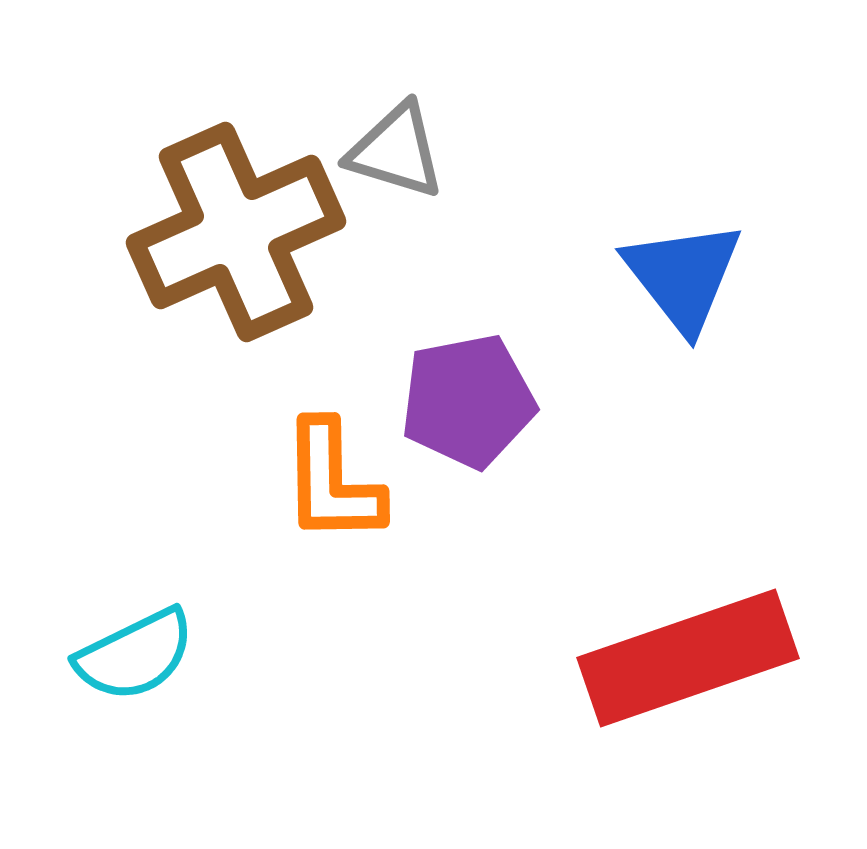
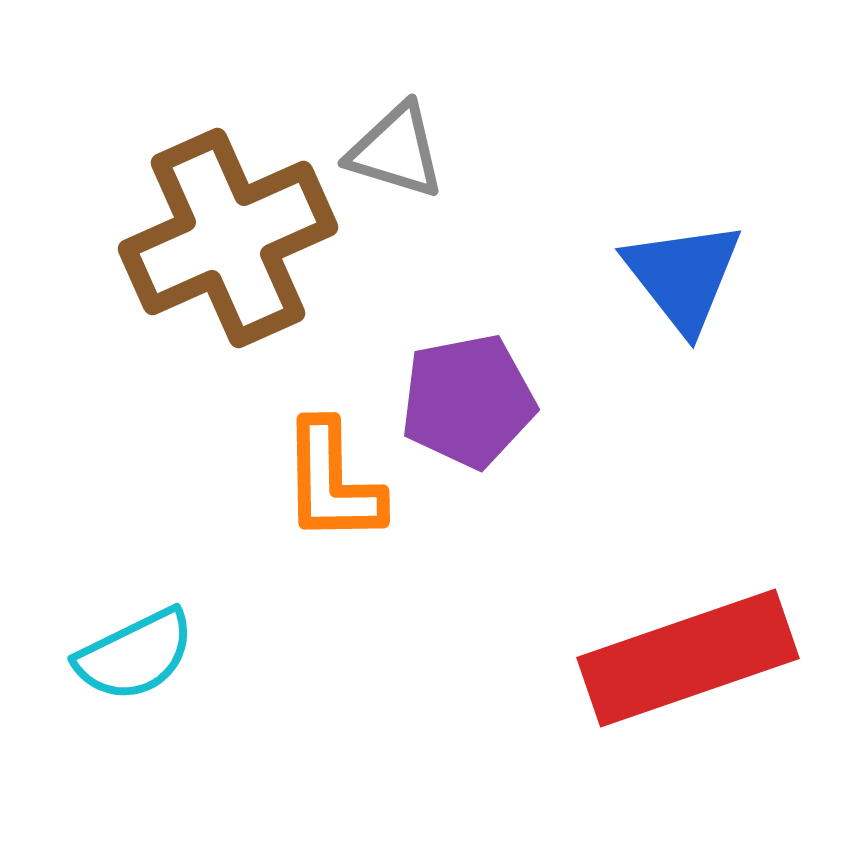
brown cross: moved 8 px left, 6 px down
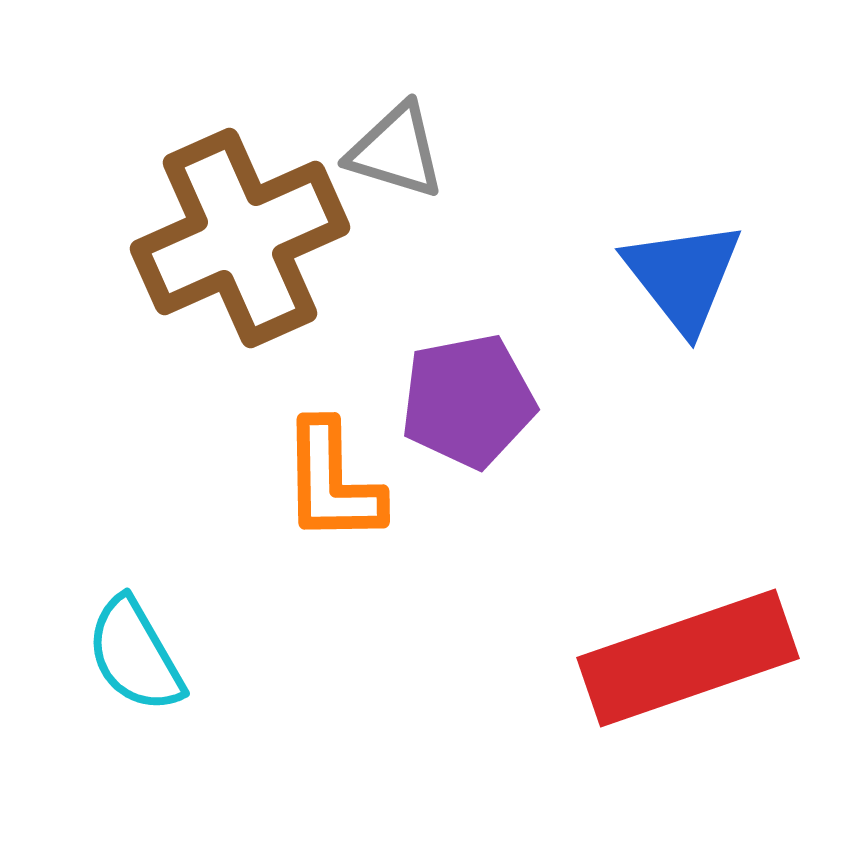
brown cross: moved 12 px right
cyan semicircle: rotated 86 degrees clockwise
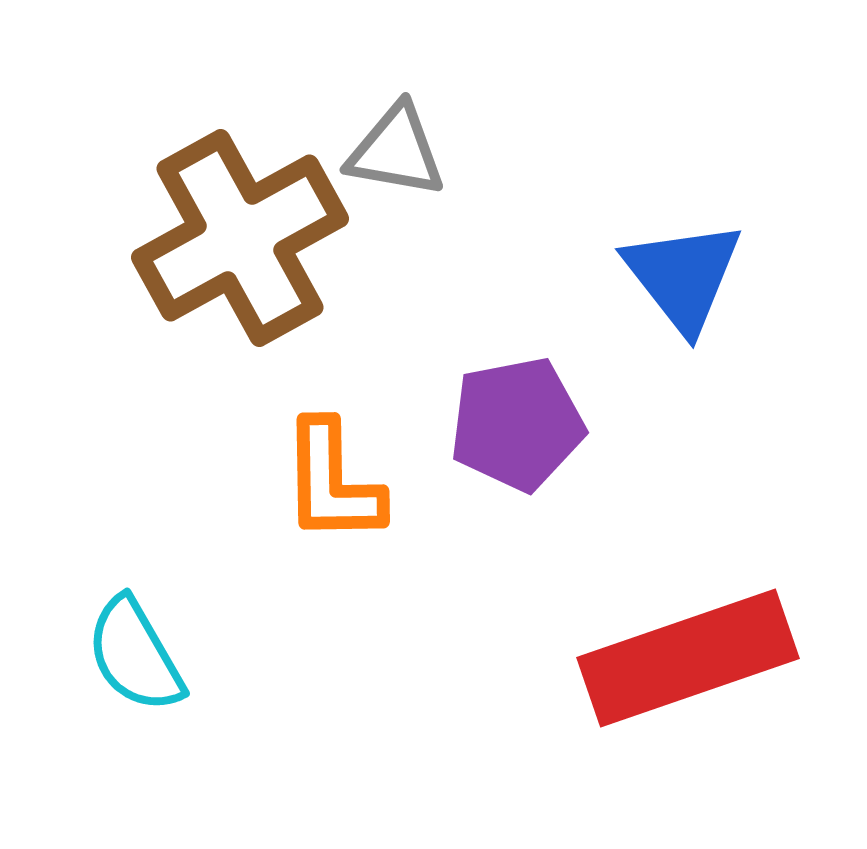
gray triangle: rotated 7 degrees counterclockwise
brown cross: rotated 5 degrees counterclockwise
purple pentagon: moved 49 px right, 23 px down
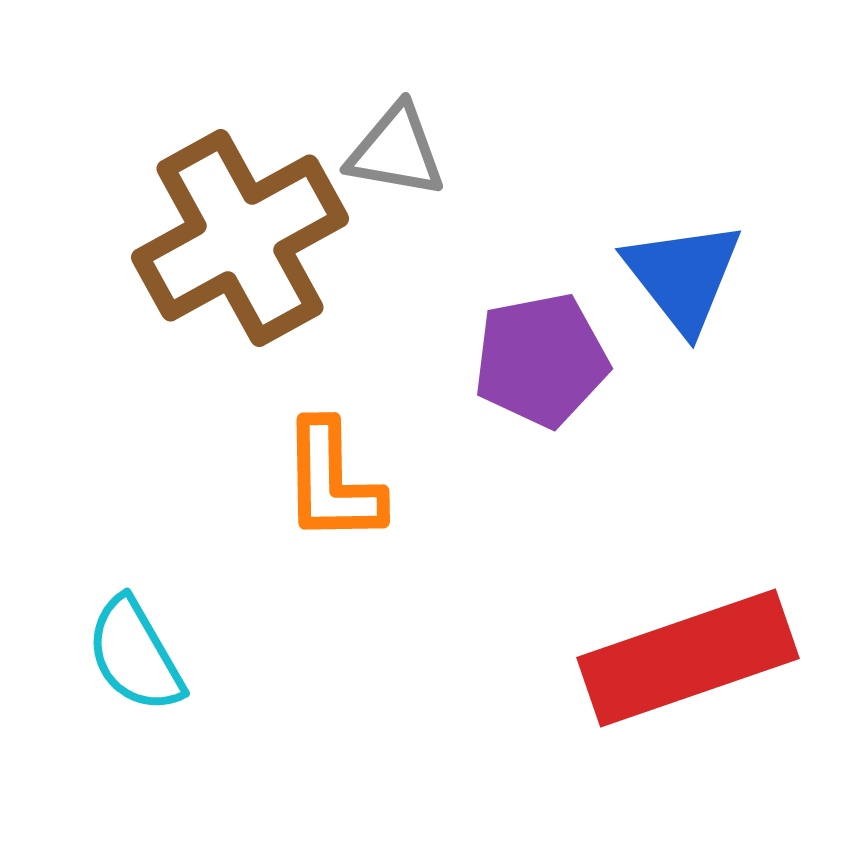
purple pentagon: moved 24 px right, 64 px up
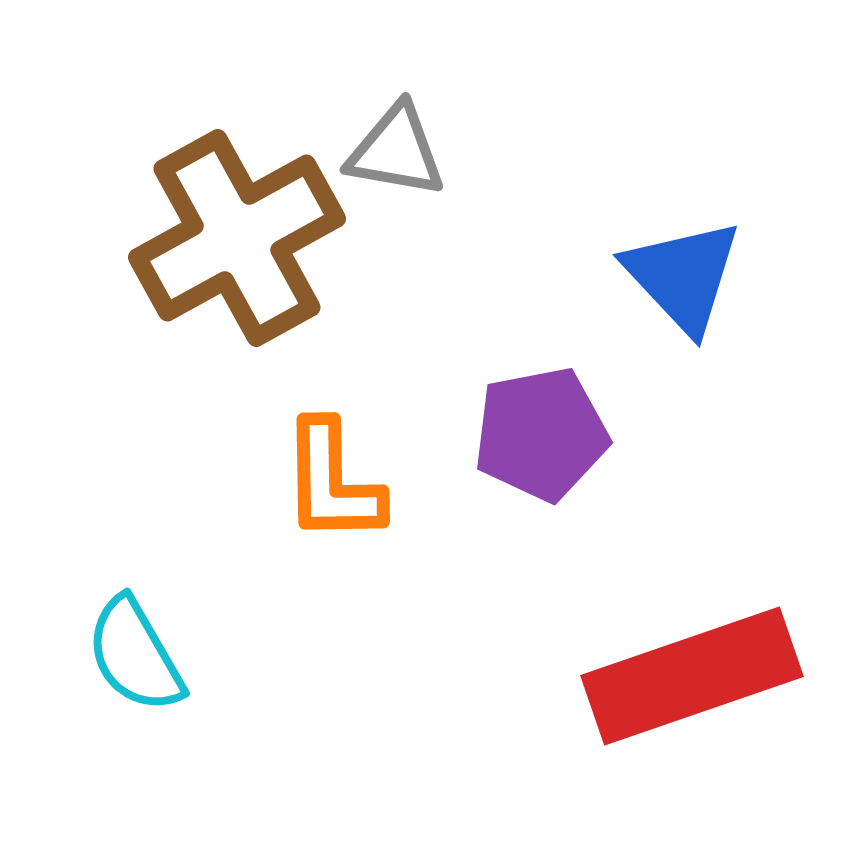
brown cross: moved 3 px left
blue triangle: rotated 5 degrees counterclockwise
purple pentagon: moved 74 px down
red rectangle: moved 4 px right, 18 px down
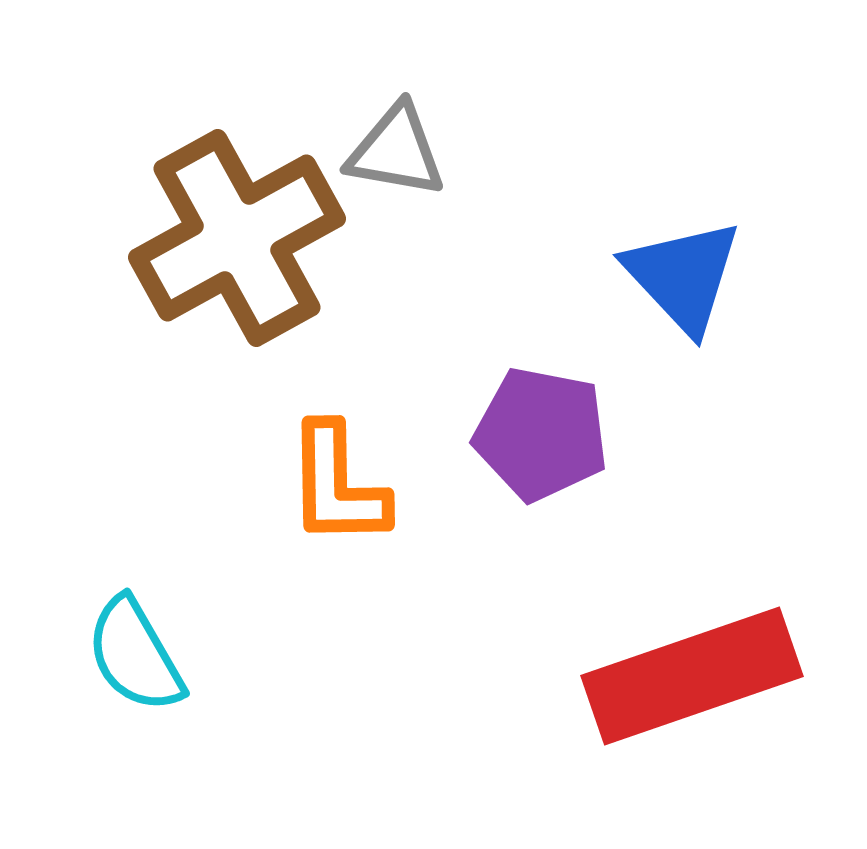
purple pentagon: rotated 22 degrees clockwise
orange L-shape: moved 5 px right, 3 px down
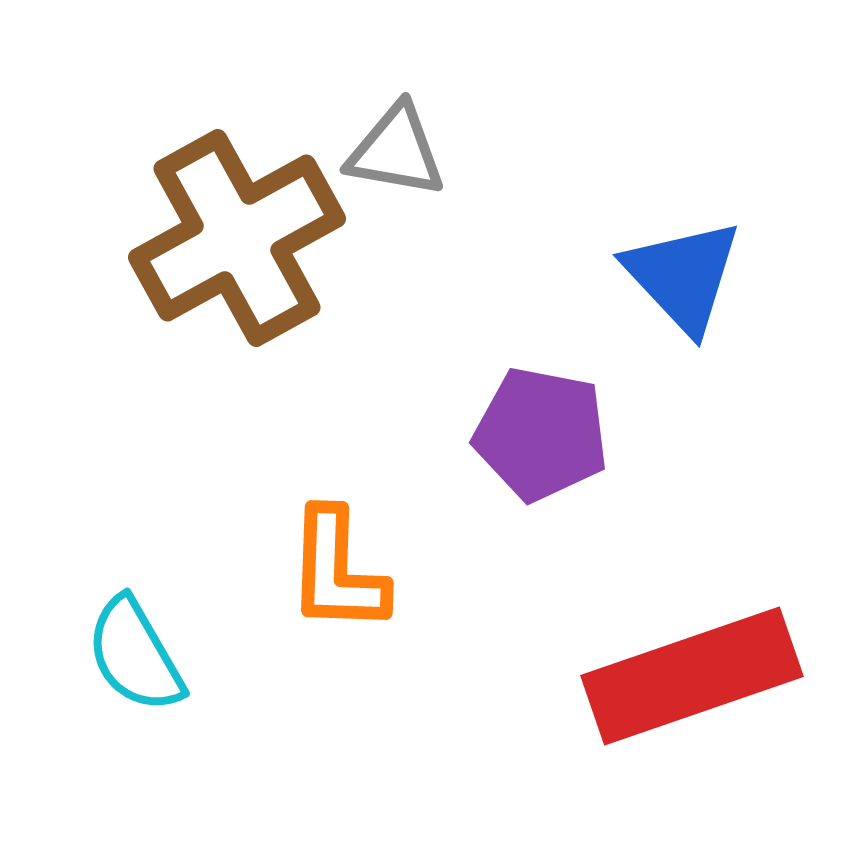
orange L-shape: moved 86 px down; rotated 3 degrees clockwise
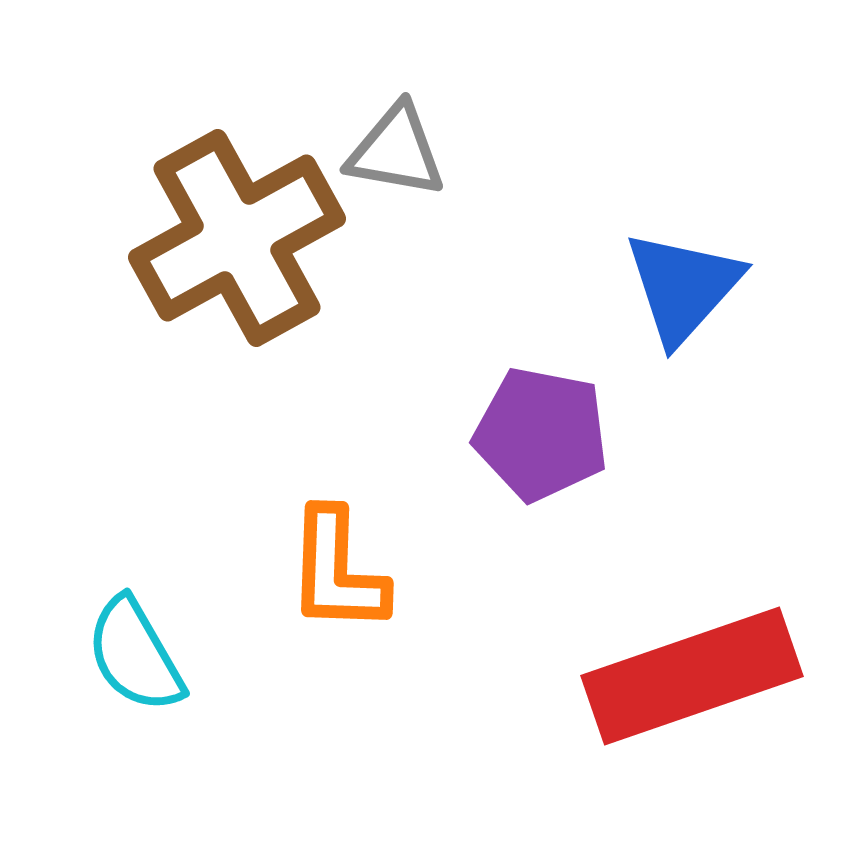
blue triangle: moved 11 px down; rotated 25 degrees clockwise
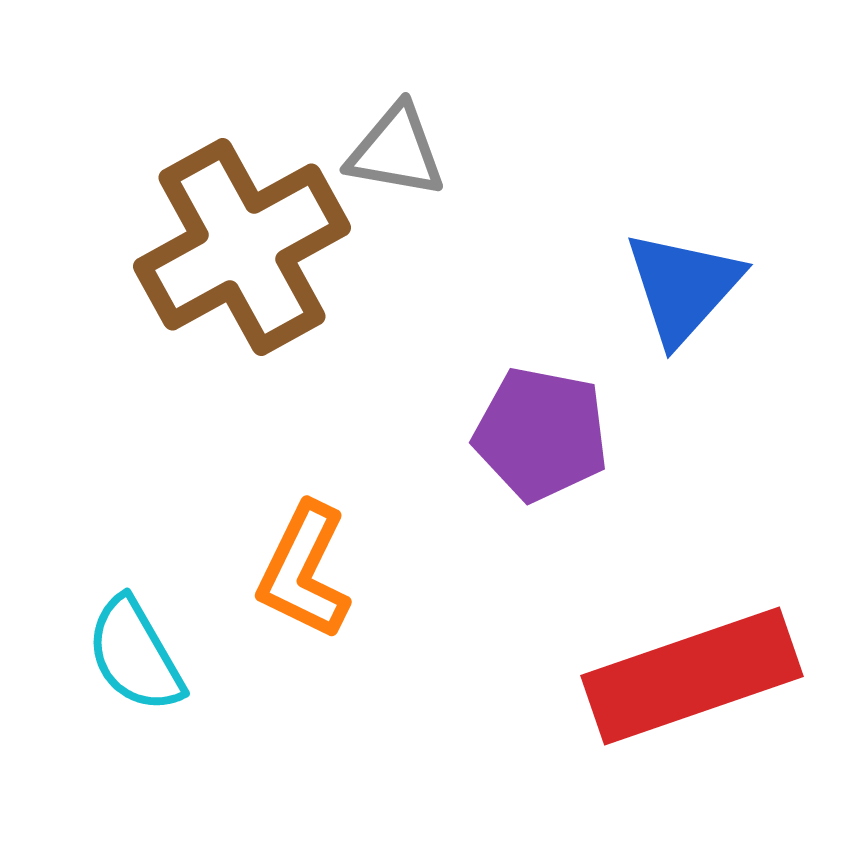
brown cross: moved 5 px right, 9 px down
orange L-shape: moved 33 px left; rotated 24 degrees clockwise
